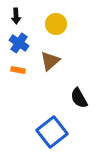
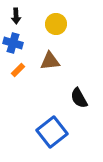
blue cross: moved 6 px left; rotated 18 degrees counterclockwise
brown triangle: rotated 35 degrees clockwise
orange rectangle: rotated 56 degrees counterclockwise
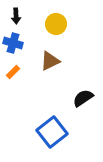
brown triangle: rotated 20 degrees counterclockwise
orange rectangle: moved 5 px left, 2 px down
black semicircle: moved 4 px right; rotated 85 degrees clockwise
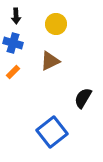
black semicircle: rotated 25 degrees counterclockwise
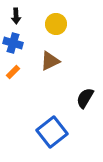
black semicircle: moved 2 px right
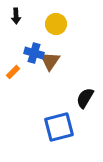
blue cross: moved 21 px right, 10 px down
brown triangle: rotated 30 degrees counterclockwise
blue square: moved 7 px right, 5 px up; rotated 24 degrees clockwise
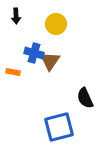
orange rectangle: rotated 56 degrees clockwise
black semicircle: rotated 55 degrees counterclockwise
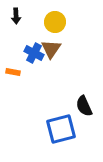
yellow circle: moved 1 px left, 2 px up
blue cross: rotated 12 degrees clockwise
brown triangle: moved 1 px right, 12 px up
black semicircle: moved 1 px left, 8 px down
blue square: moved 2 px right, 2 px down
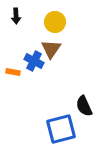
blue cross: moved 8 px down
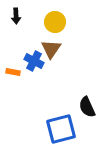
black semicircle: moved 3 px right, 1 px down
